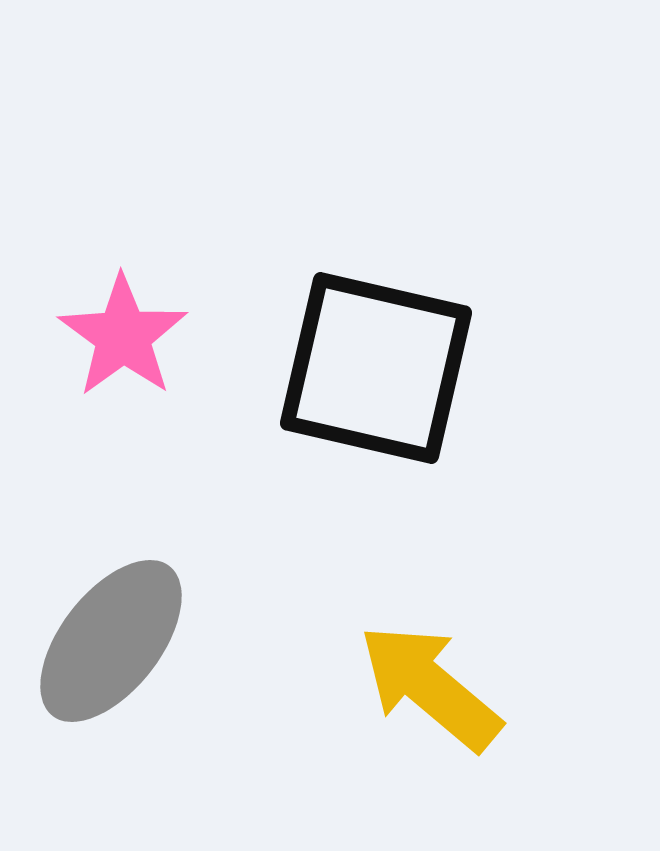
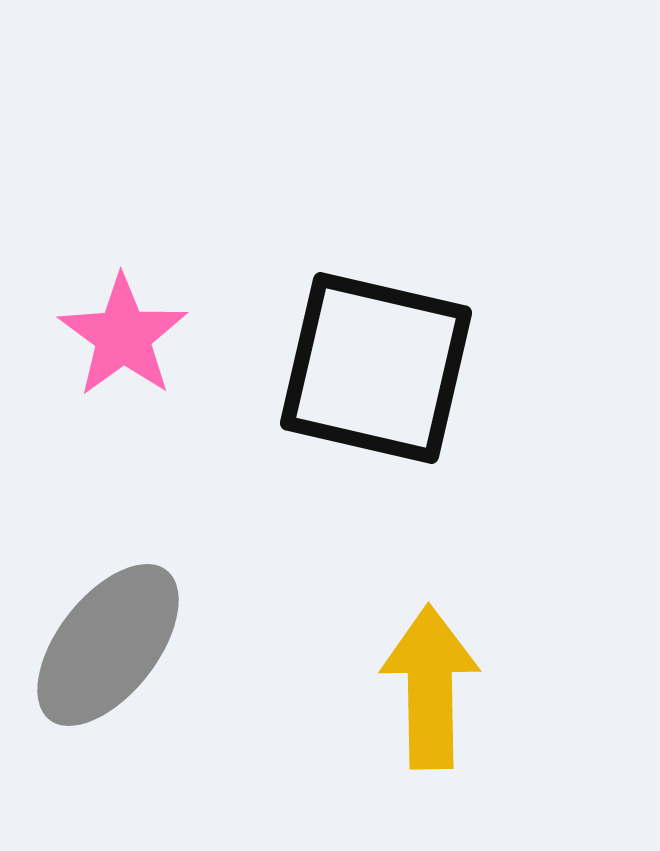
gray ellipse: moved 3 px left, 4 px down
yellow arrow: rotated 49 degrees clockwise
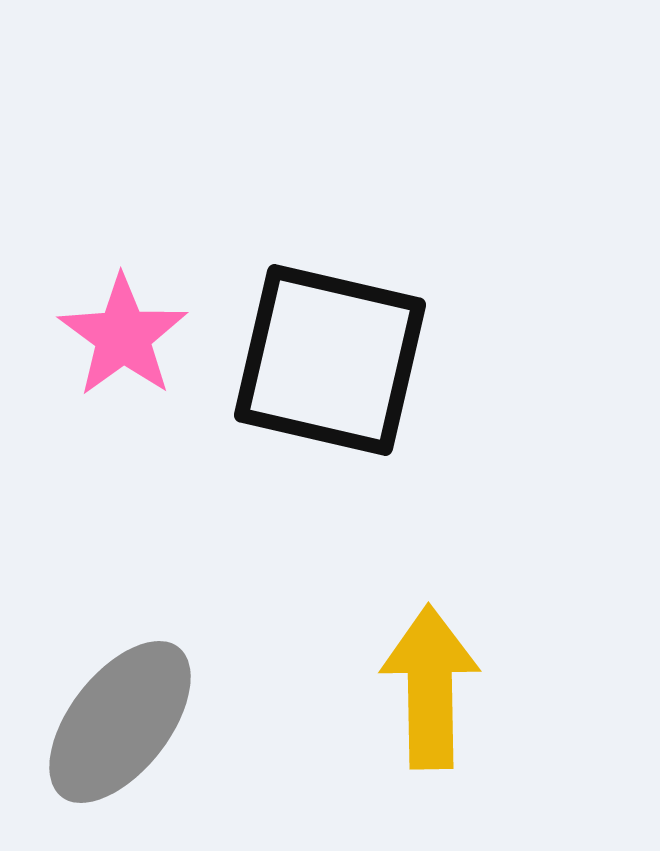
black square: moved 46 px left, 8 px up
gray ellipse: moved 12 px right, 77 px down
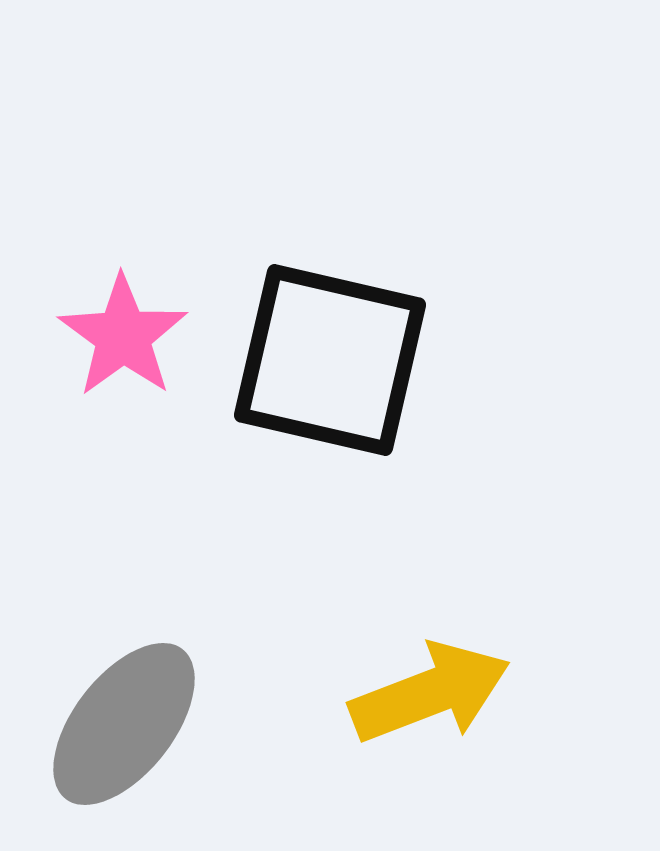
yellow arrow: moved 6 px down; rotated 70 degrees clockwise
gray ellipse: moved 4 px right, 2 px down
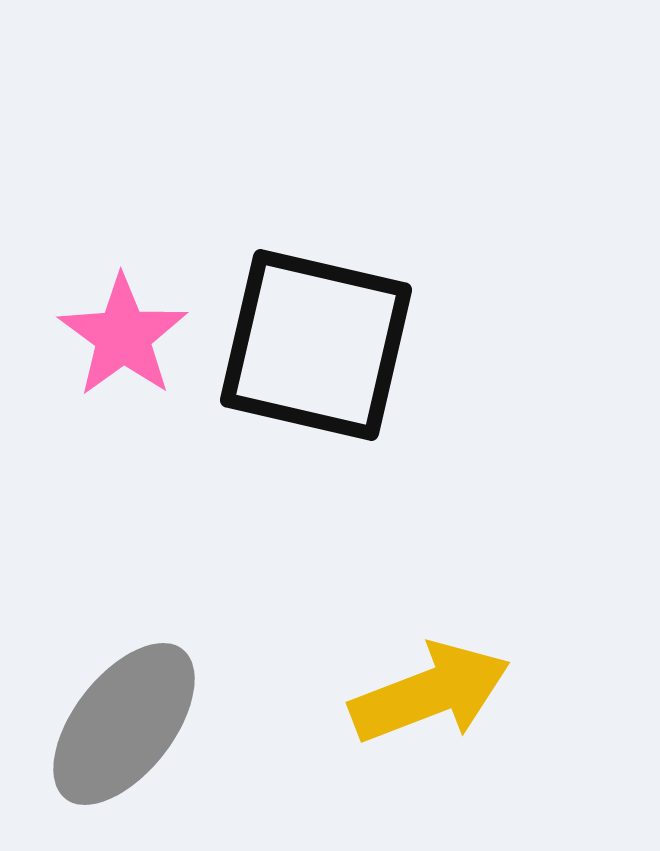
black square: moved 14 px left, 15 px up
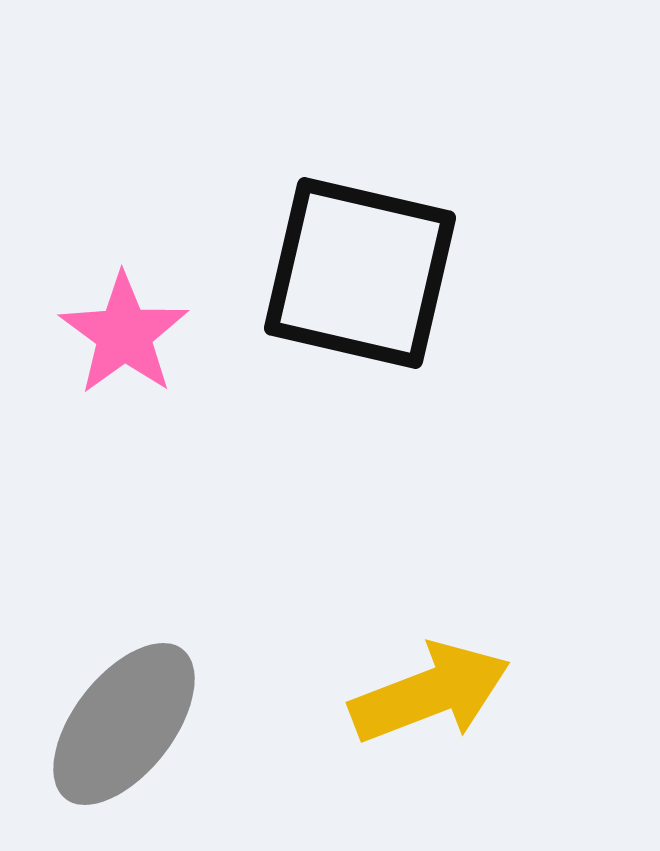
pink star: moved 1 px right, 2 px up
black square: moved 44 px right, 72 px up
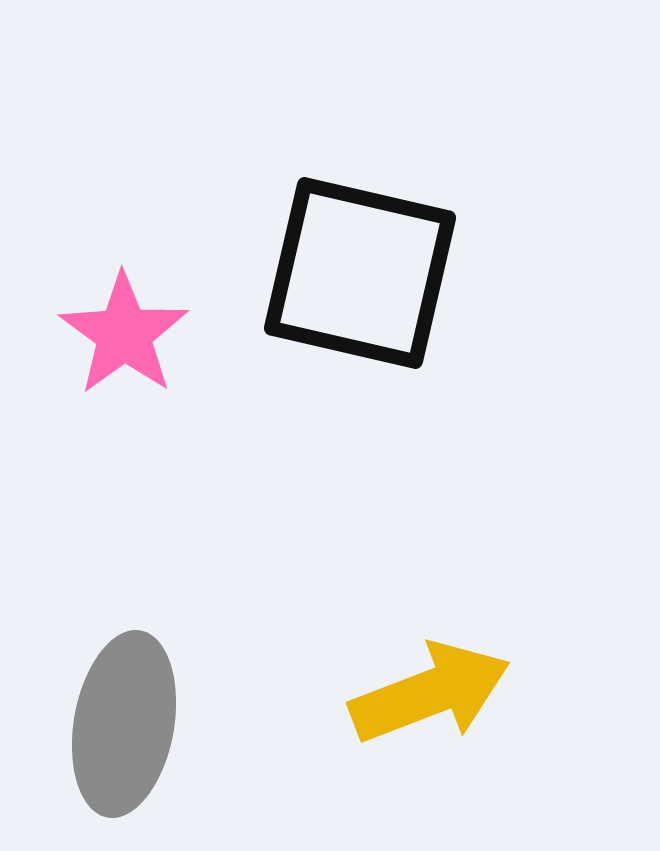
gray ellipse: rotated 28 degrees counterclockwise
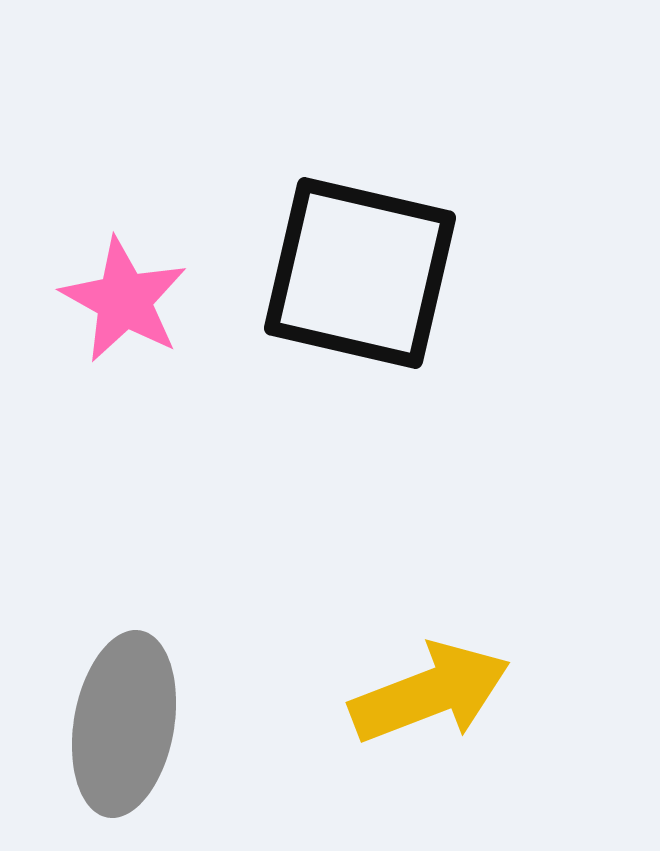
pink star: moved 34 px up; rotated 7 degrees counterclockwise
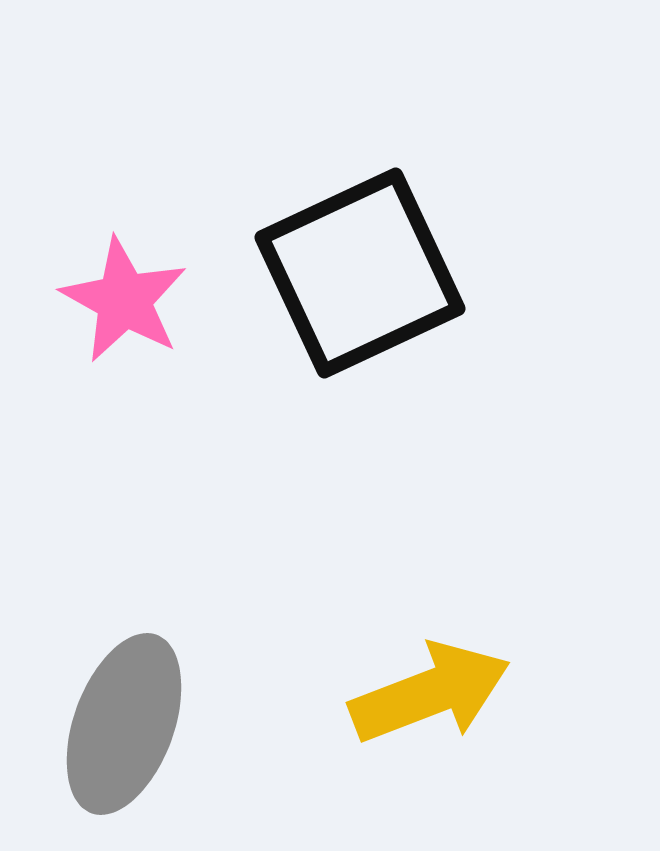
black square: rotated 38 degrees counterclockwise
gray ellipse: rotated 10 degrees clockwise
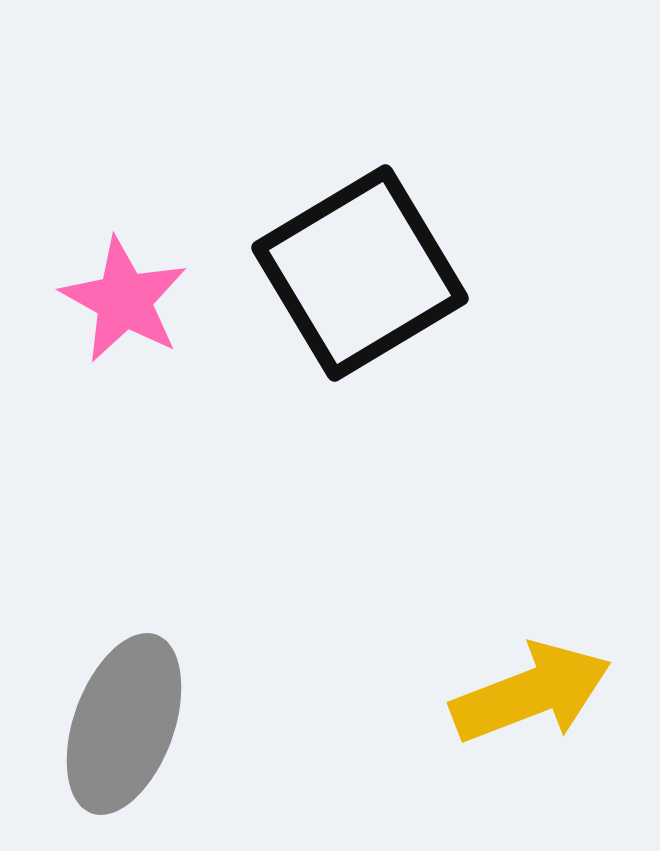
black square: rotated 6 degrees counterclockwise
yellow arrow: moved 101 px right
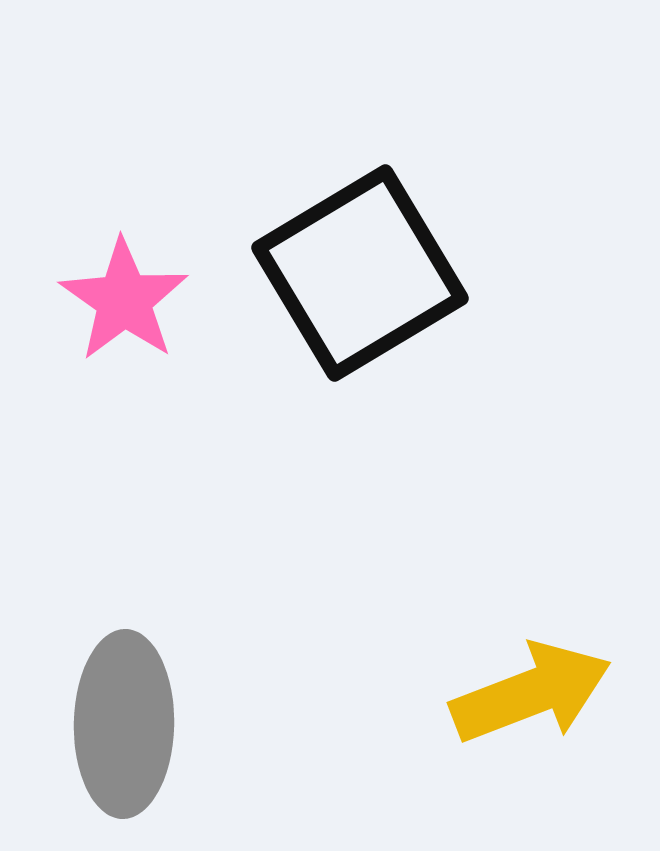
pink star: rotated 6 degrees clockwise
gray ellipse: rotated 19 degrees counterclockwise
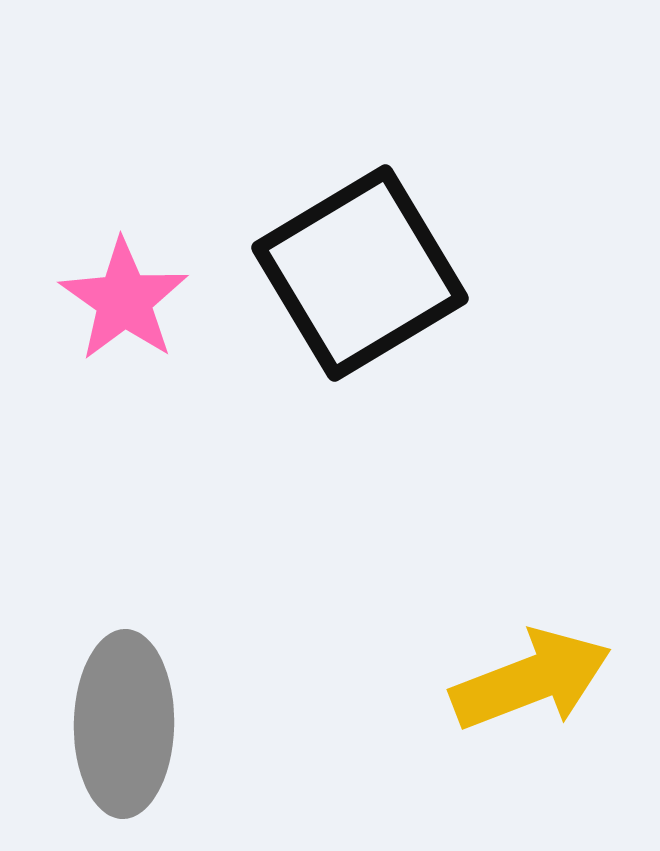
yellow arrow: moved 13 px up
